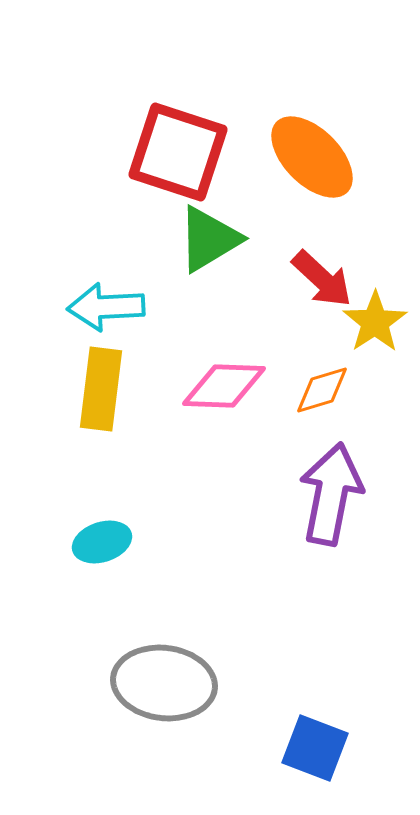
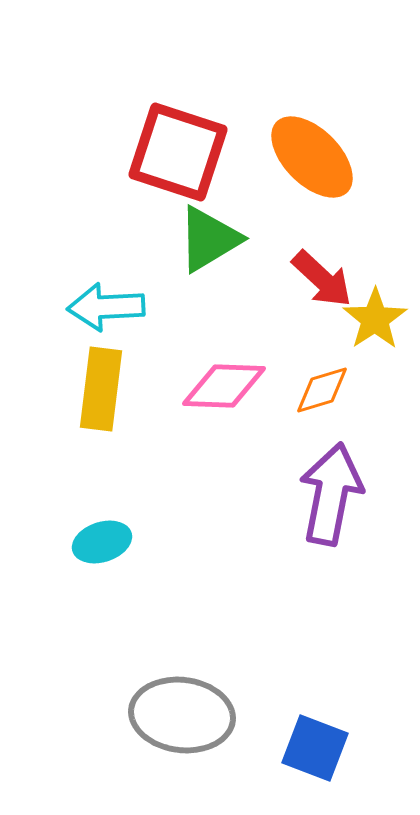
yellow star: moved 3 px up
gray ellipse: moved 18 px right, 32 px down
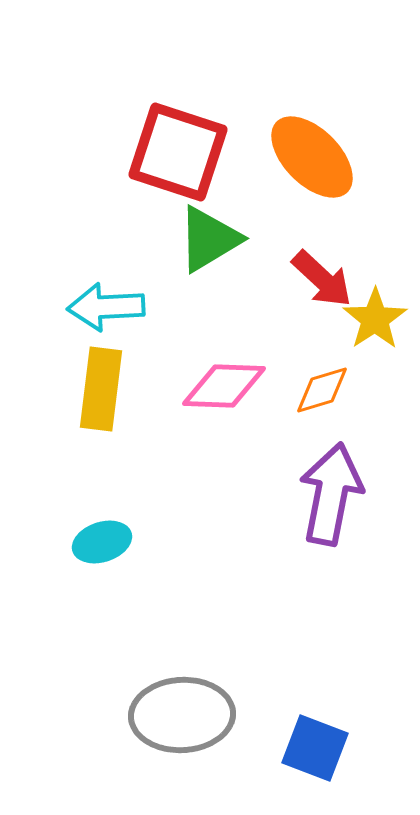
gray ellipse: rotated 10 degrees counterclockwise
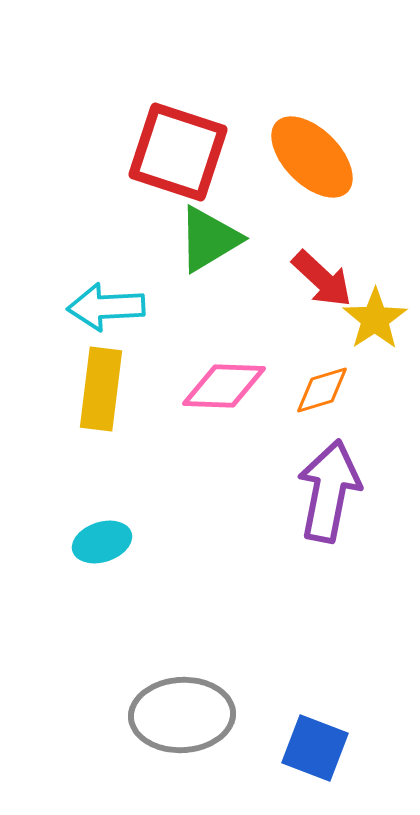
purple arrow: moved 2 px left, 3 px up
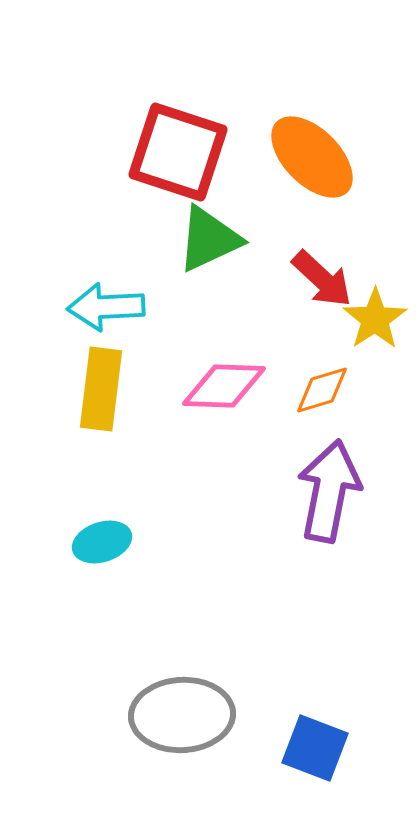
green triangle: rotated 6 degrees clockwise
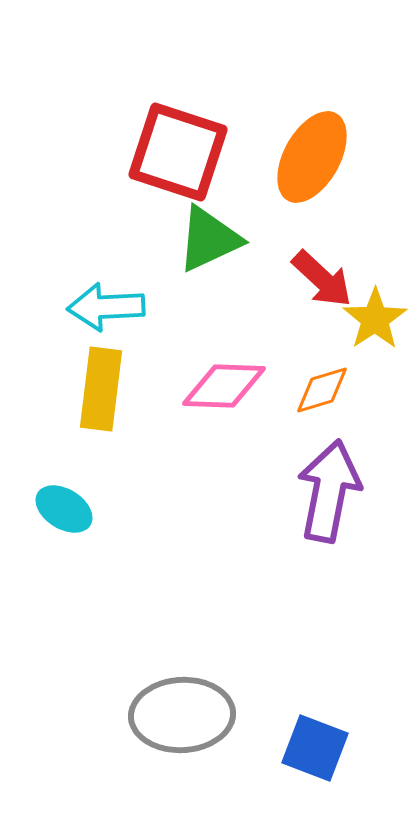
orange ellipse: rotated 74 degrees clockwise
cyan ellipse: moved 38 px left, 33 px up; rotated 50 degrees clockwise
